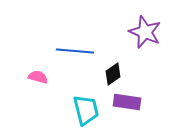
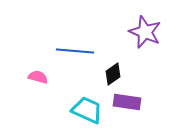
cyan trapezoid: moved 1 px right; rotated 52 degrees counterclockwise
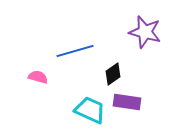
purple star: rotated 8 degrees counterclockwise
blue line: rotated 21 degrees counterclockwise
cyan trapezoid: moved 3 px right
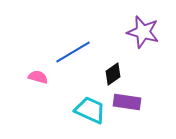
purple star: moved 2 px left
blue line: moved 2 px left, 1 px down; rotated 15 degrees counterclockwise
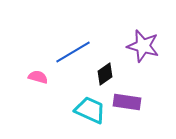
purple star: moved 14 px down
black diamond: moved 8 px left
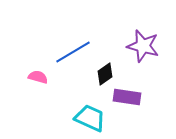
purple rectangle: moved 5 px up
cyan trapezoid: moved 8 px down
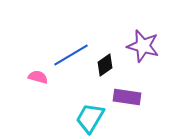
blue line: moved 2 px left, 3 px down
black diamond: moved 9 px up
cyan trapezoid: rotated 84 degrees counterclockwise
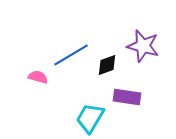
black diamond: moved 2 px right; rotated 15 degrees clockwise
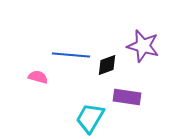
blue line: rotated 36 degrees clockwise
